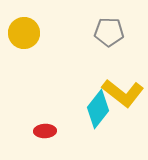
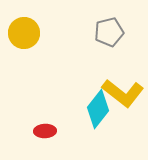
gray pentagon: rotated 16 degrees counterclockwise
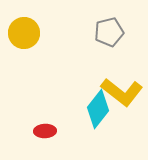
yellow L-shape: moved 1 px left, 1 px up
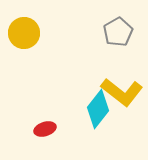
gray pentagon: moved 9 px right; rotated 16 degrees counterclockwise
red ellipse: moved 2 px up; rotated 15 degrees counterclockwise
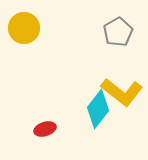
yellow circle: moved 5 px up
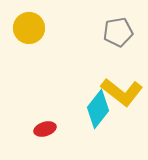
yellow circle: moved 5 px right
gray pentagon: rotated 20 degrees clockwise
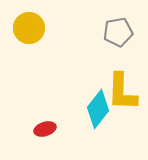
yellow L-shape: rotated 54 degrees clockwise
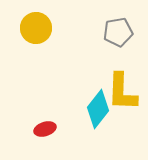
yellow circle: moved 7 px right
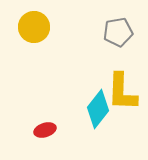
yellow circle: moved 2 px left, 1 px up
red ellipse: moved 1 px down
